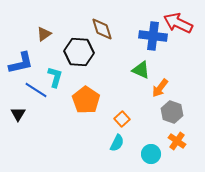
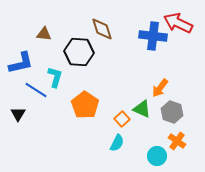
brown triangle: rotated 42 degrees clockwise
green triangle: moved 1 px right, 39 px down
orange pentagon: moved 1 px left, 5 px down
cyan circle: moved 6 px right, 2 px down
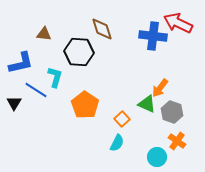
green triangle: moved 5 px right, 5 px up
black triangle: moved 4 px left, 11 px up
cyan circle: moved 1 px down
